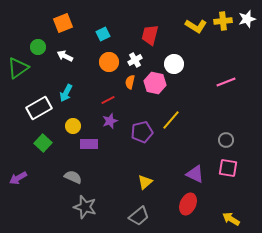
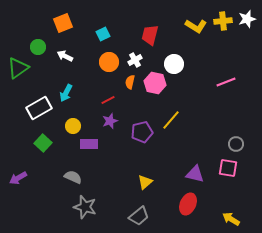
gray circle: moved 10 px right, 4 px down
purple triangle: rotated 12 degrees counterclockwise
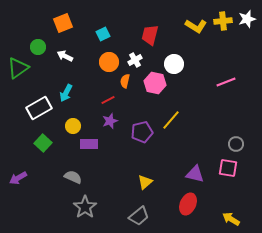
orange semicircle: moved 5 px left, 1 px up
gray star: rotated 20 degrees clockwise
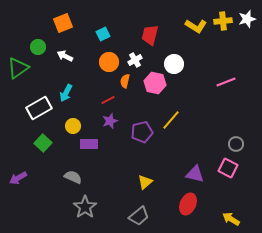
pink square: rotated 18 degrees clockwise
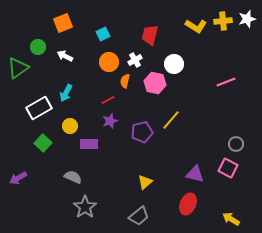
yellow circle: moved 3 px left
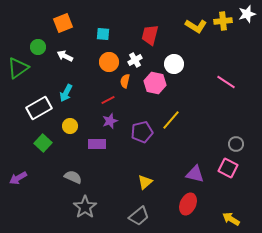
white star: moved 5 px up
cyan square: rotated 32 degrees clockwise
pink line: rotated 54 degrees clockwise
purple rectangle: moved 8 px right
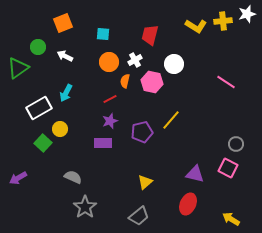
pink hexagon: moved 3 px left, 1 px up
red line: moved 2 px right, 1 px up
yellow circle: moved 10 px left, 3 px down
purple rectangle: moved 6 px right, 1 px up
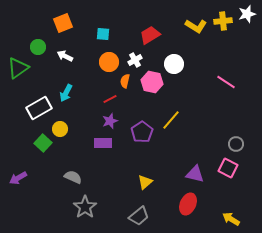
red trapezoid: rotated 45 degrees clockwise
purple pentagon: rotated 20 degrees counterclockwise
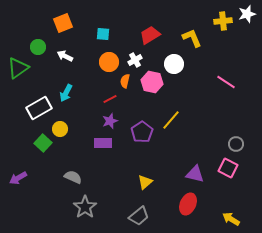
yellow L-shape: moved 4 px left, 12 px down; rotated 145 degrees counterclockwise
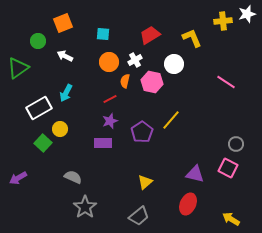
green circle: moved 6 px up
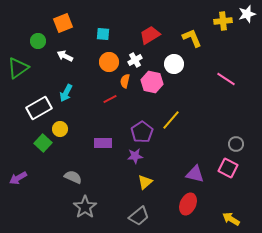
pink line: moved 3 px up
purple star: moved 25 px right, 35 px down; rotated 14 degrees clockwise
